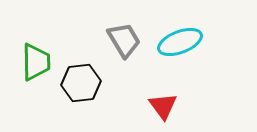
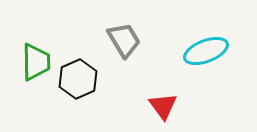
cyan ellipse: moved 26 px right, 9 px down
black hexagon: moved 3 px left, 4 px up; rotated 18 degrees counterclockwise
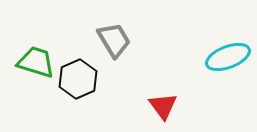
gray trapezoid: moved 10 px left
cyan ellipse: moved 22 px right, 6 px down
green trapezoid: rotated 72 degrees counterclockwise
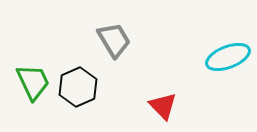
green trapezoid: moved 3 px left, 20 px down; rotated 48 degrees clockwise
black hexagon: moved 8 px down
red triangle: rotated 8 degrees counterclockwise
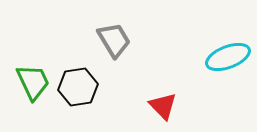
black hexagon: rotated 15 degrees clockwise
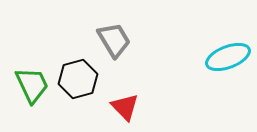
green trapezoid: moved 1 px left, 3 px down
black hexagon: moved 8 px up; rotated 6 degrees counterclockwise
red triangle: moved 38 px left, 1 px down
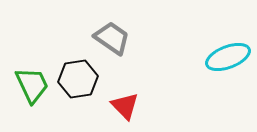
gray trapezoid: moved 2 px left, 2 px up; rotated 24 degrees counterclockwise
black hexagon: rotated 6 degrees clockwise
red triangle: moved 1 px up
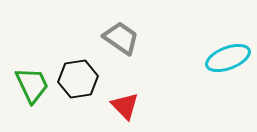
gray trapezoid: moved 9 px right
cyan ellipse: moved 1 px down
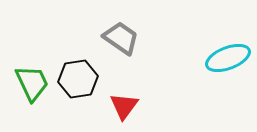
green trapezoid: moved 2 px up
red triangle: moved 1 px left; rotated 20 degrees clockwise
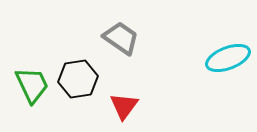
green trapezoid: moved 2 px down
